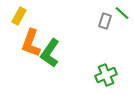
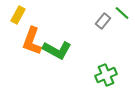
yellow rectangle: moved 1 px left, 1 px up
gray rectangle: moved 2 px left; rotated 21 degrees clockwise
orange L-shape: moved 1 px right, 2 px up
green L-shape: moved 7 px right, 3 px up; rotated 96 degrees counterclockwise
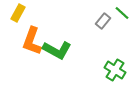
yellow rectangle: moved 2 px up
green cross: moved 9 px right, 5 px up; rotated 35 degrees counterclockwise
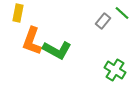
yellow rectangle: rotated 18 degrees counterclockwise
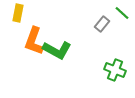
gray rectangle: moved 1 px left, 3 px down
orange L-shape: moved 2 px right
green cross: rotated 10 degrees counterclockwise
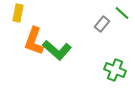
green L-shape: rotated 12 degrees clockwise
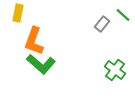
green line: moved 1 px right, 2 px down
green L-shape: moved 16 px left, 14 px down
green cross: rotated 15 degrees clockwise
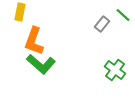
yellow rectangle: moved 2 px right, 1 px up
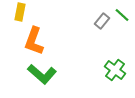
green line: moved 1 px left
gray rectangle: moved 3 px up
green L-shape: moved 1 px right, 10 px down
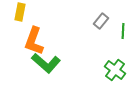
green line: moved 1 px right, 16 px down; rotated 49 degrees clockwise
gray rectangle: moved 1 px left
green L-shape: moved 4 px right, 11 px up
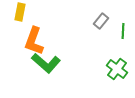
green cross: moved 2 px right, 1 px up
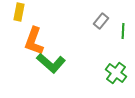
yellow rectangle: moved 1 px left
green L-shape: moved 5 px right
green cross: moved 1 px left, 4 px down
